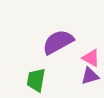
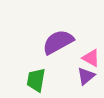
purple triangle: moved 4 px left; rotated 24 degrees counterclockwise
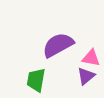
purple semicircle: moved 3 px down
pink triangle: rotated 18 degrees counterclockwise
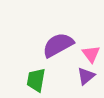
pink triangle: moved 4 px up; rotated 42 degrees clockwise
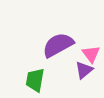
purple triangle: moved 2 px left, 6 px up
green trapezoid: moved 1 px left
